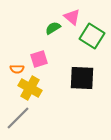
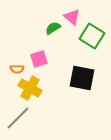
black square: rotated 8 degrees clockwise
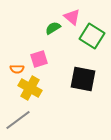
black square: moved 1 px right, 1 px down
gray line: moved 2 px down; rotated 8 degrees clockwise
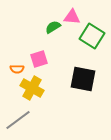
pink triangle: rotated 36 degrees counterclockwise
green semicircle: moved 1 px up
yellow cross: moved 2 px right
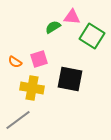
orange semicircle: moved 2 px left, 7 px up; rotated 32 degrees clockwise
black square: moved 13 px left
yellow cross: rotated 20 degrees counterclockwise
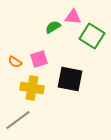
pink triangle: moved 1 px right
